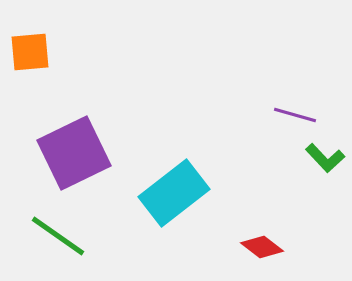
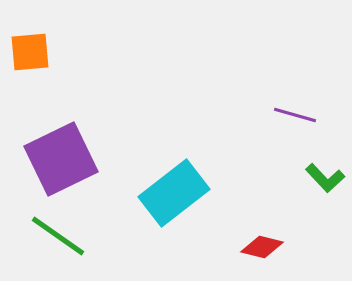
purple square: moved 13 px left, 6 px down
green L-shape: moved 20 px down
red diamond: rotated 24 degrees counterclockwise
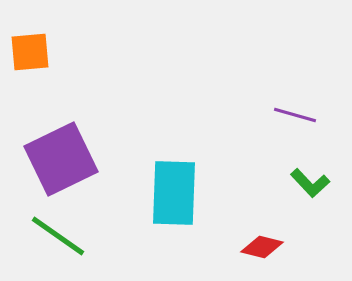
green L-shape: moved 15 px left, 5 px down
cyan rectangle: rotated 50 degrees counterclockwise
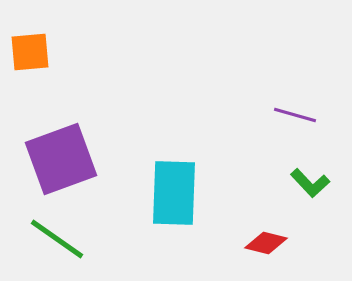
purple square: rotated 6 degrees clockwise
green line: moved 1 px left, 3 px down
red diamond: moved 4 px right, 4 px up
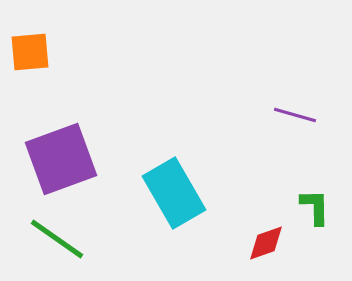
green L-shape: moved 5 px right, 24 px down; rotated 138 degrees counterclockwise
cyan rectangle: rotated 32 degrees counterclockwise
red diamond: rotated 33 degrees counterclockwise
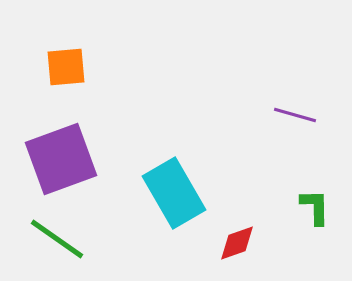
orange square: moved 36 px right, 15 px down
red diamond: moved 29 px left
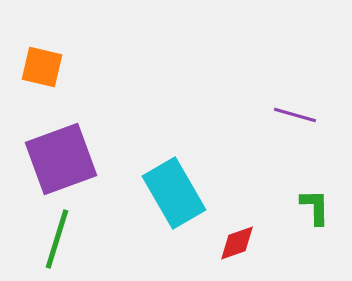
orange square: moved 24 px left; rotated 18 degrees clockwise
green line: rotated 72 degrees clockwise
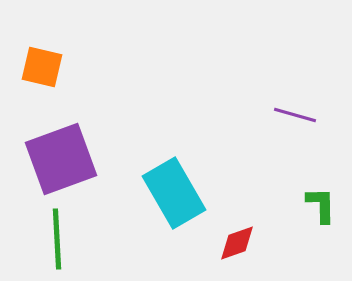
green L-shape: moved 6 px right, 2 px up
green line: rotated 20 degrees counterclockwise
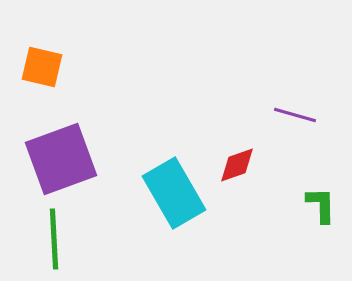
green line: moved 3 px left
red diamond: moved 78 px up
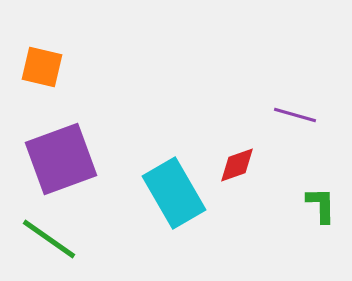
green line: moved 5 px left; rotated 52 degrees counterclockwise
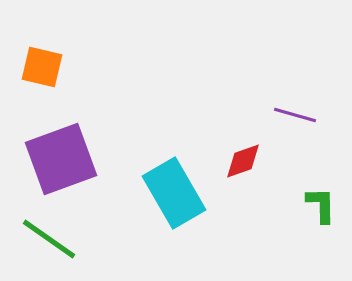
red diamond: moved 6 px right, 4 px up
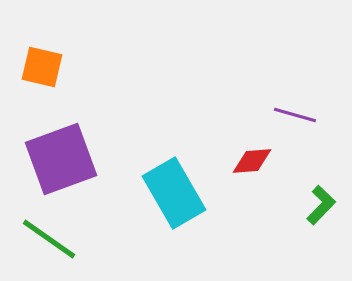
red diamond: moved 9 px right; rotated 15 degrees clockwise
green L-shape: rotated 45 degrees clockwise
